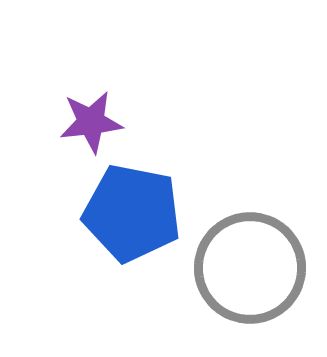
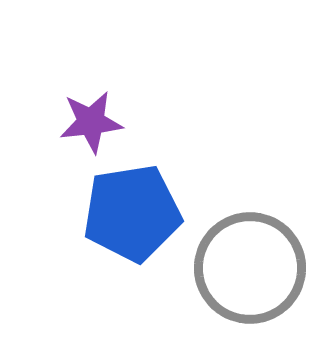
blue pentagon: rotated 20 degrees counterclockwise
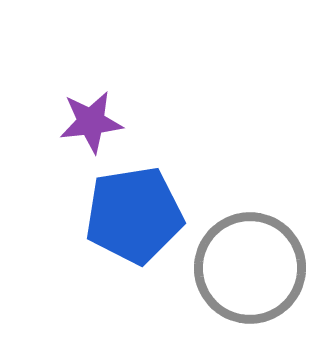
blue pentagon: moved 2 px right, 2 px down
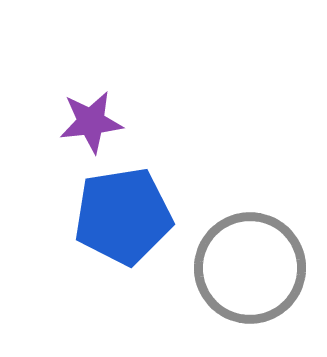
blue pentagon: moved 11 px left, 1 px down
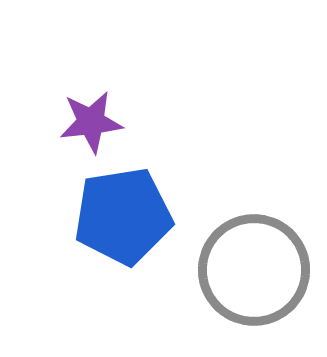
gray circle: moved 4 px right, 2 px down
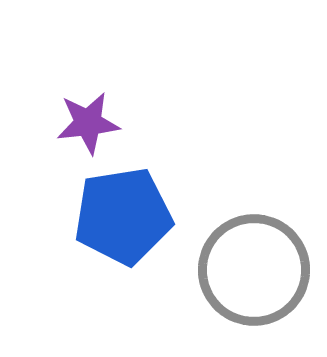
purple star: moved 3 px left, 1 px down
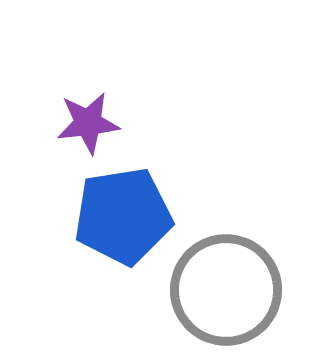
gray circle: moved 28 px left, 20 px down
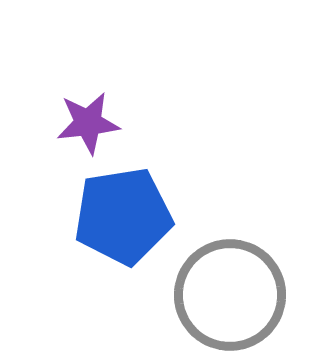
gray circle: moved 4 px right, 5 px down
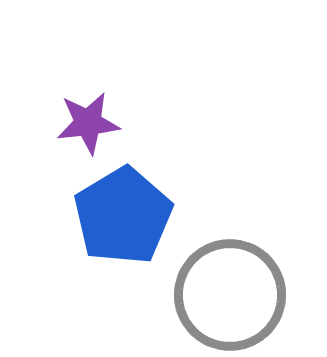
blue pentagon: rotated 22 degrees counterclockwise
